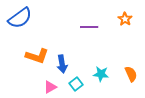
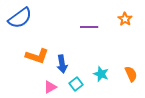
cyan star: rotated 14 degrees clockwise
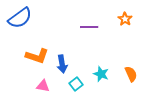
pink triangle: moved 7 px left, 1 px up; rotated 40 degrees clockwise
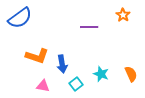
orange star: moved 2 px left, 4 px up
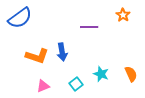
blue arrow: moved 12 px up
pink triangle: rotated 32 degrees counterclockwise
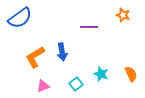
orange star: rotated 16 degrees counterclockwise
orange L-shape: moved 2 px left, 1 px down; rotated 130 degrees clockwise
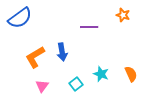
pink triangle: moved 1 px left; rotated 32 degrees counterclockwise
